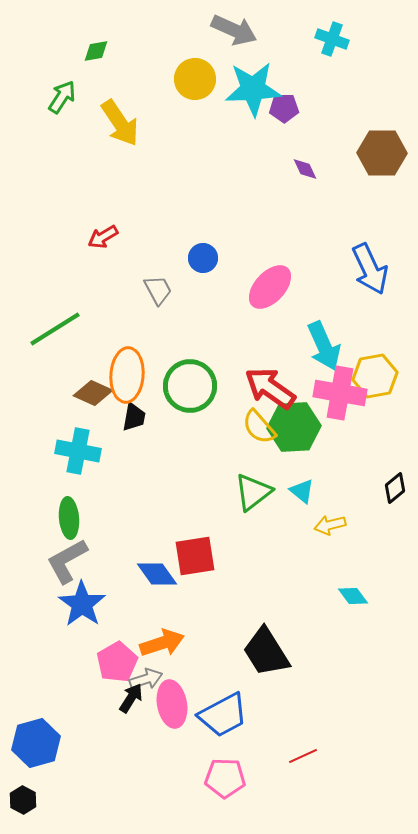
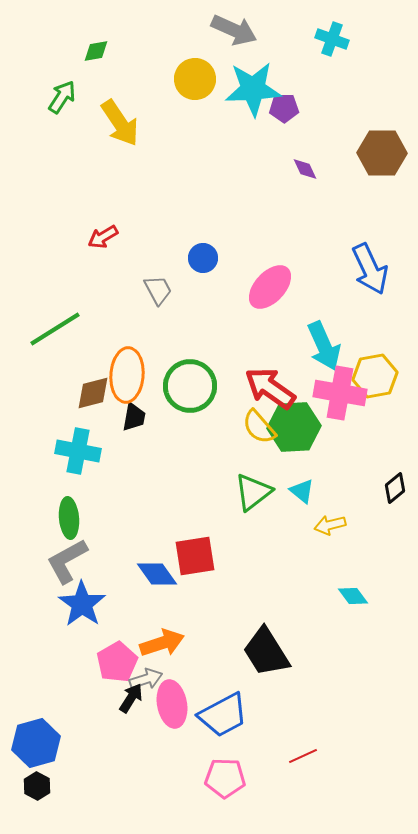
brown diamond at (93, 393): rotated 39 degrees counterclockwise
black hexagon at (23, 800): moved 14 px right, 14 px up
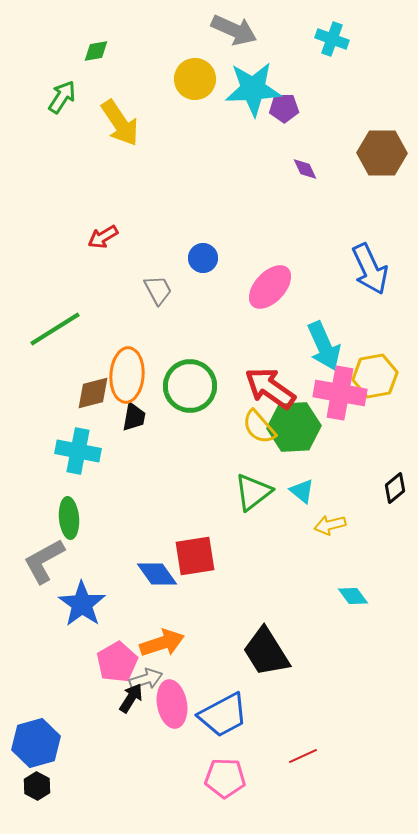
gray L-shape at (67, 561): moved 23 px left
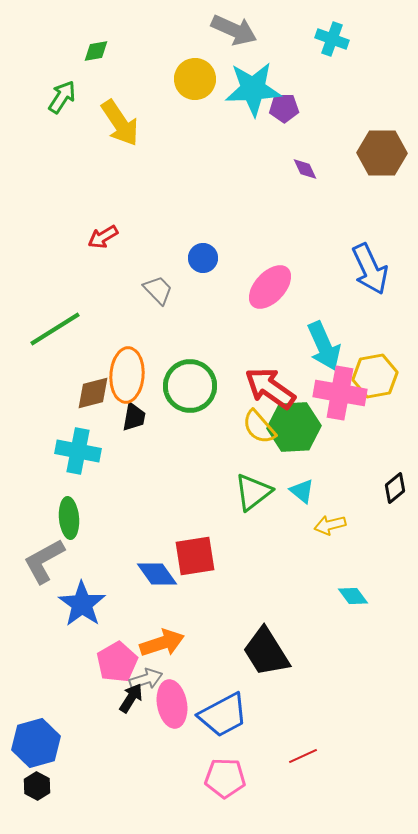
gray trapezoid at (158, 290): rotated 16 degrees counterclockwise
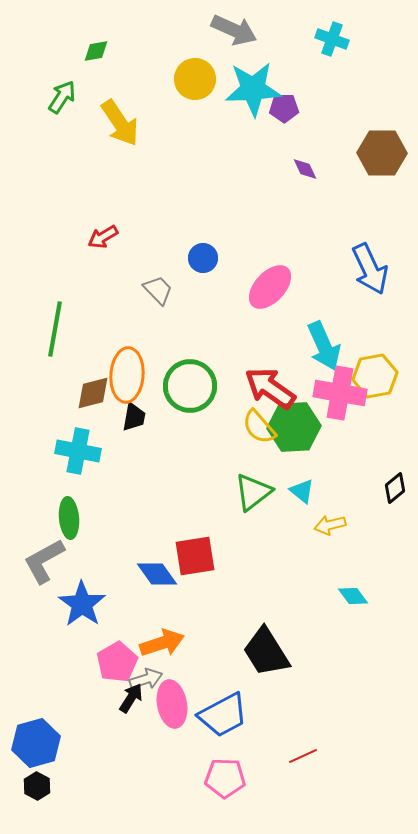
green line at (55, 329): rotated 48 degrees counterclockwise
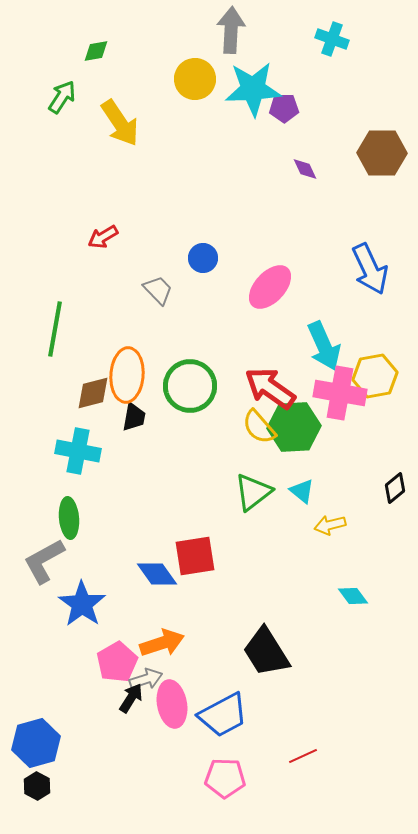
gray arrow at (234, 30): moved 3 px left; rotated 111 degrees counterclockwise
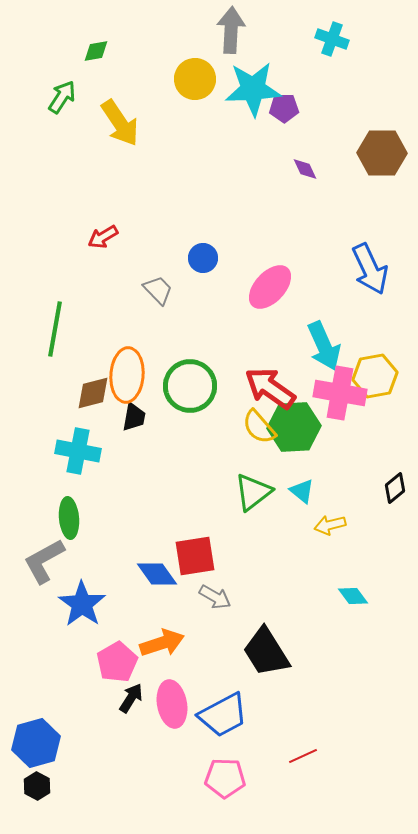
gray arrow at (146, 679): moved 69 px right, 82 px up; rotated 48 degrees clockwise
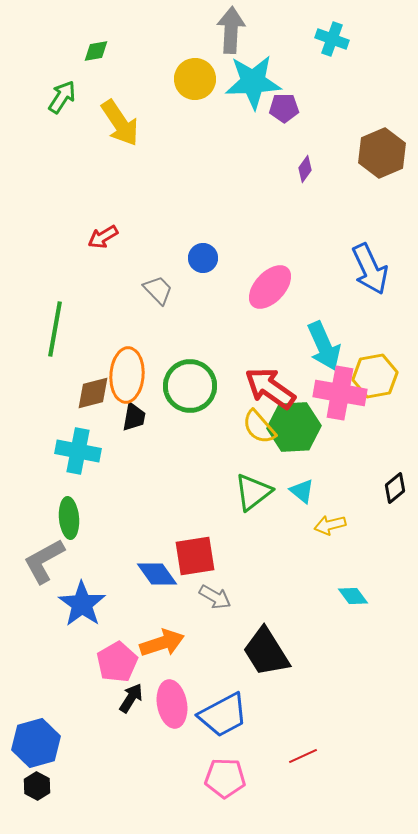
cyan star at (253, 89): moved 7 px up
brown hexagon at (382, 153): rotated 24 degrees counterclockwise
purple diamond at (305, 169): rotated 60 degrees clockwise
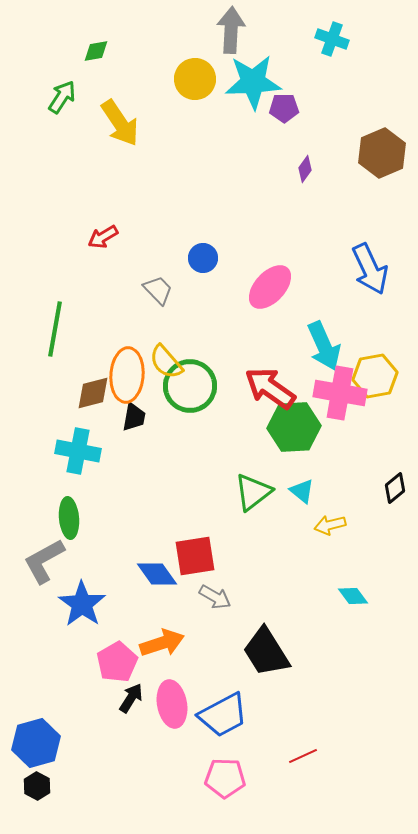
yellow semicircle at (259, 427): moved 93 px left, 65 px up
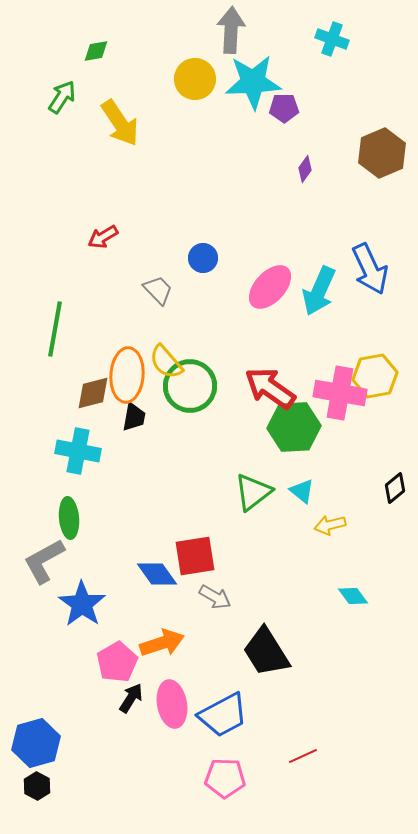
cyan arrow at (324, 346): moved 5 px left, 55 px up; rotated 48 degrees clockwise
